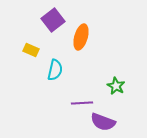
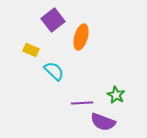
cyan semicircle: moved 1 px left, 1 px down; rotated 60 degrees counterclockwise
green star: moved 9 px down
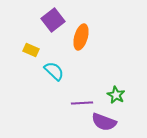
purple semicircle: moved 1 px right
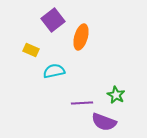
cyan semicircle: rotated 55 degrees counterclockwise
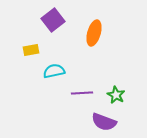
orange ellipse: moved 13 px right, 4 px up
yellow rectangle: rotated 35 degrees counterclockwise
purple line: moved 10 px up
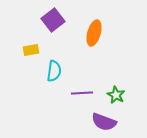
cyan semicircle: rotated 110 degrees clockwise
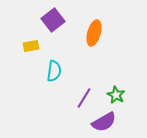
yellow rectangle: moved 4 px up
purple line: moved 2 px right, 5 px down; rotated 55 degrees counterclockwise
purple semicircle: rotated 50 degrees counterclockwise
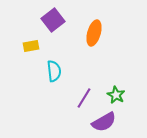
cyan semicircle: rotated 15 degrees counterclockwise
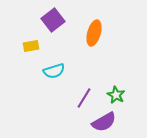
cyan semicircle: rotated 80 degrees clockwise
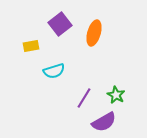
purple square: moved 7 px right, 4 px down
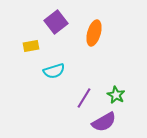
purple square: moved 4 px left, 2 px up
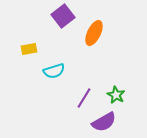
purple square: moved 7 px right, 6 px up
orange ellipse: rotated 10 degrees clockwise
yellow rectangle: moved 2 px left, 3 px down
